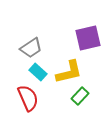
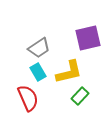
gray trapezoid: moved 8 px right
cyan rectangle: rotated 18 degrees clockwise
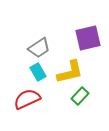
yellow L-shape: moved 1 px right
red semicircle: moved 1 px left, 1 px down; rotated 92 degrees counterclockwise
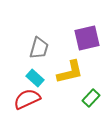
purple square: moved 1 px left
gray trapezoid: rotated 40 degrees counterclockwise
cyan rectangle: moved 3 px left, 6 px down; rotated 18 degrees counterclockwise
green rectangle: moved 11 px right, 2 px down
